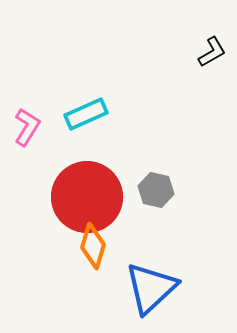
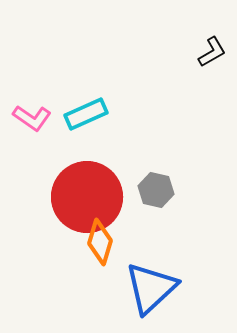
pink L-shape: moved 5 px right, 9 px up; rotated 93 degrees clockwise
orange diamond: moved 7 px right, 4 px up
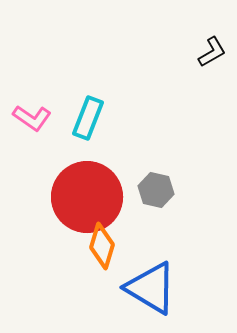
cyan rectangle: moved 2 px right, 4 px down; rotated 45 degrees counterclockwise
orange diamond: moved 2 px right, 4 px down
blue triangle: rotated 46 degrees counterclockwise
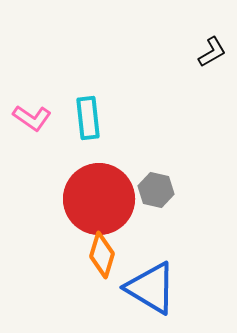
cyan rectangle: rotated 27 degrees counterclockwise
red circle: moved 12 px right, 2 px down
orange diamond: moved 9 px down
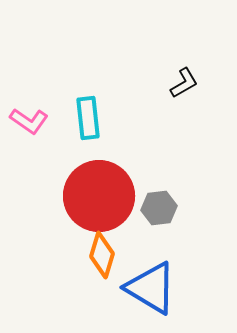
black L-shape: moved 28 px left, 31 px down
pink L-shape: moved 3 px left, 3 px down
gray hexagon: moved 3 px right, 18 px down; rotated 20 degrees counterclockwise
red circle: moved 3 px up
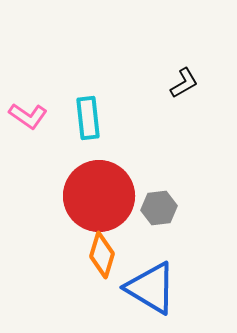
pink L-shape: moved 1 px left, 5 px up
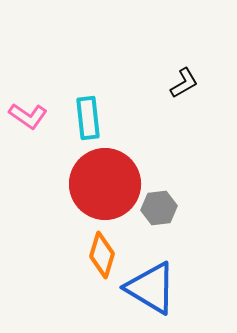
red circle: moved 6 px right, 12 px up
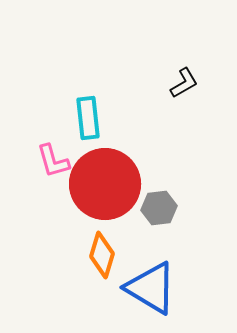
pink L-shape: moved 25 px right, 45 px down; rotated 39 degrees clockwise
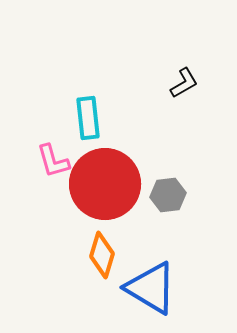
gray hexagon: moved 9 px right, 13 px up
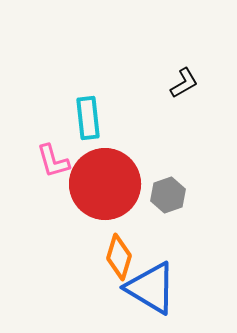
gray hexagon: rotated 12 degrees counterclockwise
orange diamond: moved 17 px right, 2 px down
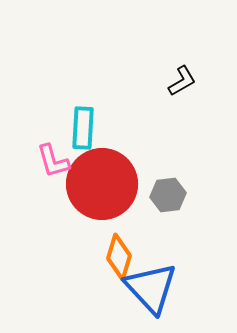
black L-shape: moved 2 px left, 2 px up
cyan rectangle: moved 5 px left, 10 px down; rotated 9 degrees clockwise
red circle: moved 3 px left
gray hexagon: rotated 12 degrees clockwise
blue triangle: rotated 16 degrees clockwise
